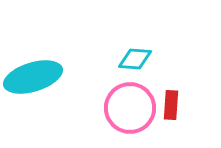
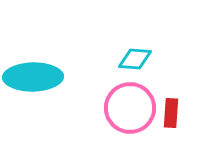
cyan ellipse: rotated 16 degrees clockwise
red rectangle: moved 8 px down
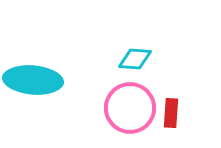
cyan ellipse: moved 3 px down; rotated 6 degrees clockwise
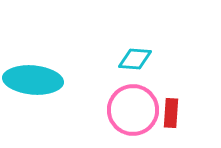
pink circle: moved 3 px right, 2 px down
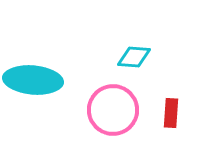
cyan diamond: moved 1 px left, 2 px up
pink circle: moved 20 px left
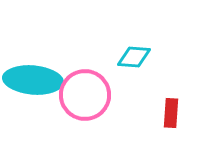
pink circle: moved 28 px left, 15 px up
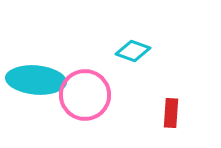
cyan diamond: moved 1 px left, 6 px up; rotated 16 degrees clockwise
cyan ellipse: moved 3 px right
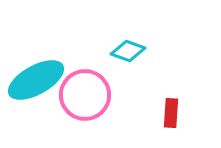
cyan diamond: moved 5 px left
cyan ellipse: rotated 34 degrees counterclockwise
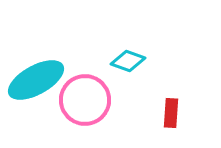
cyan diamond: moved 10 px down
pink circle: moved 5 px down
